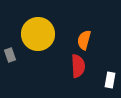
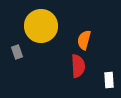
yellow circle: moved 3 px right, 8 px up
gray rectangle: moved 7 px right, 3 px up
white rectangle: moved 1 px left; rotated 14 degrees counterclockwise
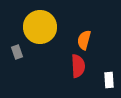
yellow circle: moved 1 px left, 1 px down
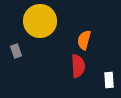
yellow circle: moved 6 px up
gray rectangle: moved 1 px left, 1 px up
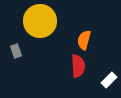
white rectangle: rotated 49 degrees clockwise
